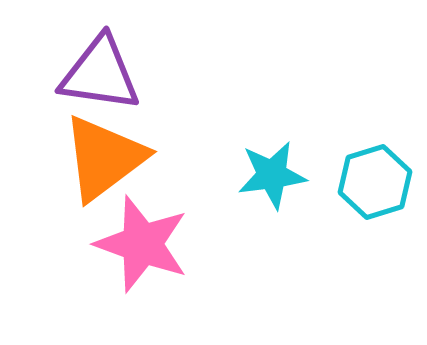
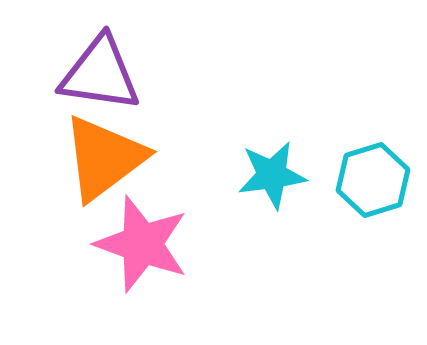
cyan hexagon: moved 2 px left, 2 px up
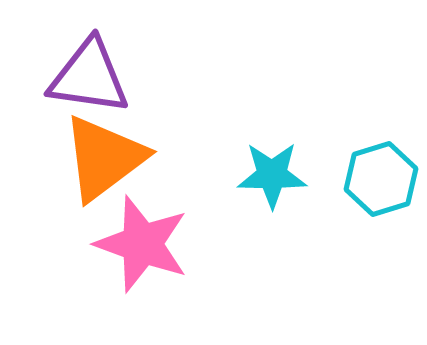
purple triangle: moved 11 px left, 3 px down
cyan star: rotated 8 degrees clockwise
cyan hexagon: moved 8 px right, 1 px up
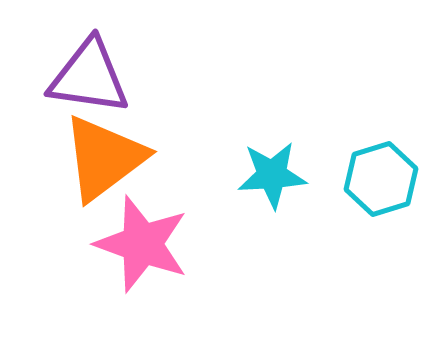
cyan star: rotated 4 degrees counterclockwise
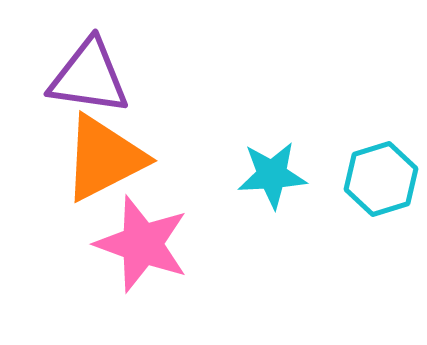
orange triangle: rotated 10 degrees clockwise
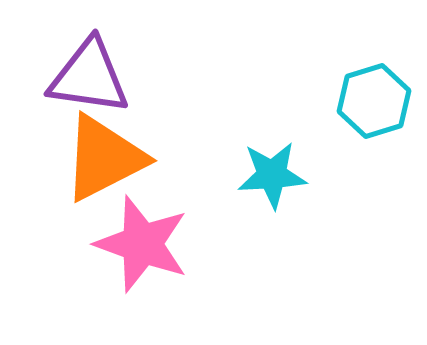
cyan hexagon: moved 7 px left, 78 px up
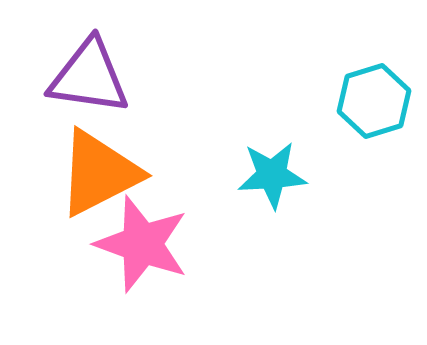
orange triangle: moved 5 px left, 15 px down
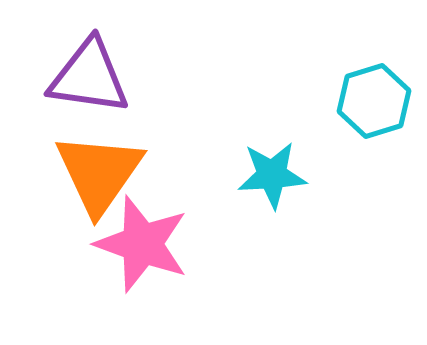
orange triangle: rotated 28 degrees counterclockwise
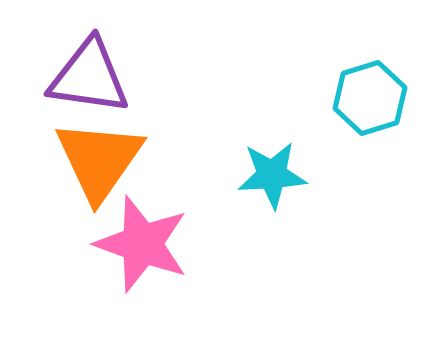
cyan hexagon: moved 4 px left, 3 px up
orange triangle: moved 13 px up
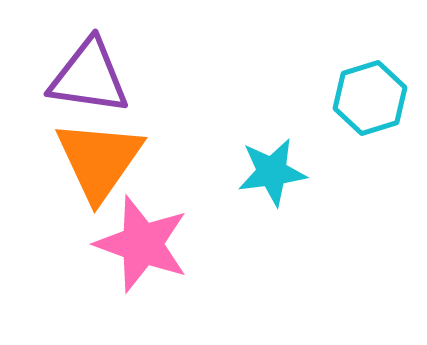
cyan star: moved 3 px up; rotated 4 degrees counterclockwise
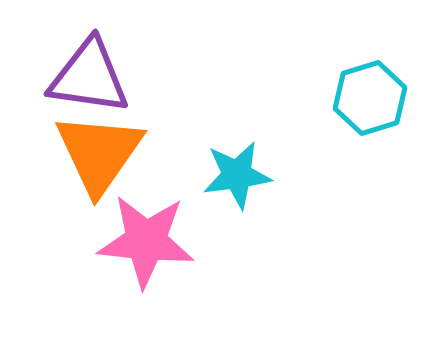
orange triangle: moved 7 px up
cyan star: moved 35 px left, 3 px down
pink star: moved 4 px right, 3 px up; rotated 14 degrees counterclockwise
